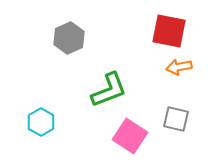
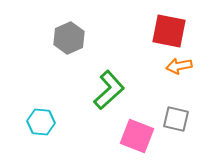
orange arrow: moved 1 px up
green L-shape: rotated 21 degrees counterclockwise
cyan hexagon: rotated 24 degrees counterclockwise
pink square: moved 7 px right; rotated 12 degrees counterclockwise
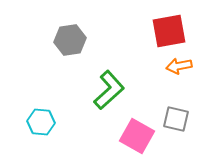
red square: rotated 21 degrees counterclockwise
gray hexagon: moved 1 px right, 2 px down; rotated 16 degrees clockwise
pink square: rotated 8 degrees clockwise
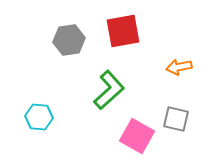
red square: moved 46 px left
gray hexagon: moved 1 px left
orange arrow: moved 1 px down
cyan hexagon: moved 2 px left, 5 px up
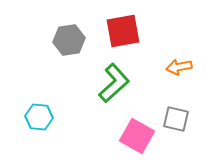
green L-shape: moved 5 px right, 7 px up
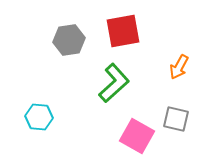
orange arrow: rotated 50 degrees counterclockwise
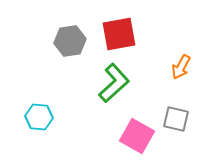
red square: moved 4 px left, 3 px down
gray hexagon: moved 1 px right, 1 px down
orange arrow: moved 2 px right
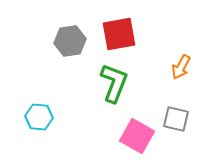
green L-shape: rotated 27 degrees counterclockwise
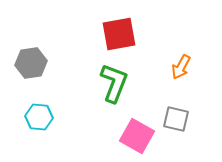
gray hexagon: moved 39 px left, 22 px down
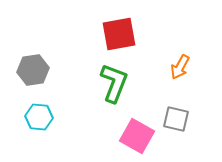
gray hexagon: moved 2 px right, 7 px down
orange arrow: moved 1 px left
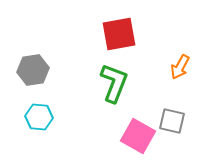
gray square: moved 4 px left, 2 px down
pink square: moved 1 px right
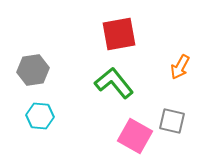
green L-shape: rotated 60 degrees counterclockwise
cyan hexagon: moved 1 px right, 1 px up
pink square: moved 3 px left
